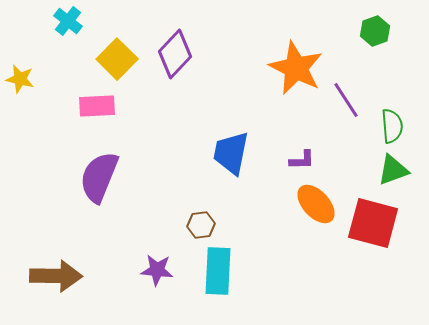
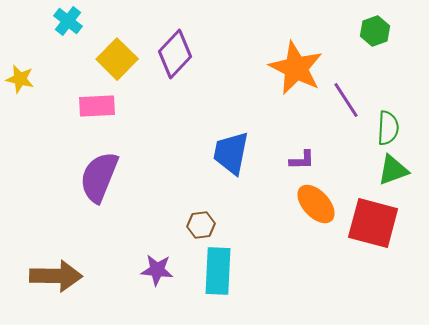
green semicircle: moved 4 px left, 2 px down; rotated 8 degrees clockwise
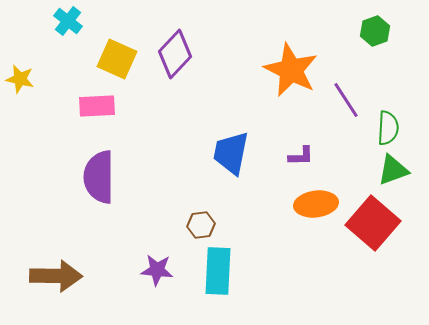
yellow square: rotated 21 degrees counterclockwise
orange star: moved 5 px left, 2 px down
purple L-shape: moved 1 px left, 4 px up
purple semicircle: rotated 22 degrees counterclockwise
orange ellipse: rotated 54 degrees counterclockwise
red square: rotated 26 degrees clockwise
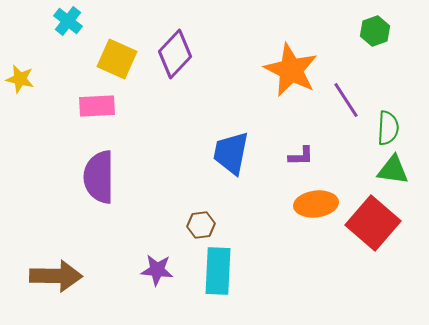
green triangle: rotated 28 degrees clockwise
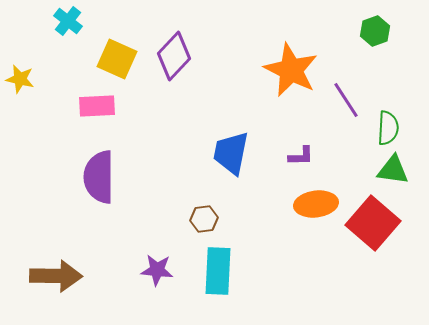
purple diamond: moved 1 px left, 2 px down
brown hexagon: moved 3 px right, 6 px up
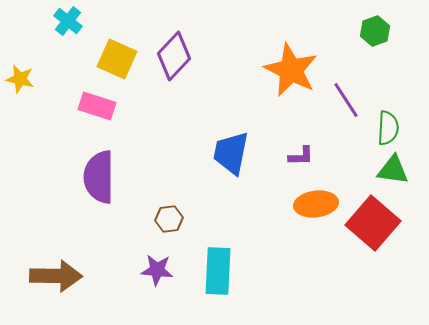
pink rectangle: rotated 21 degrees clockwise
brown hexagon: moved 35 px left
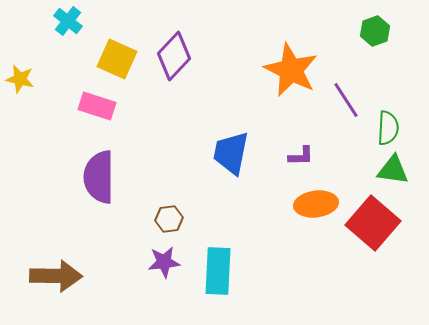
purple star: moved 7 px right, 8 px up; rotated 12 degrees counterclockwise
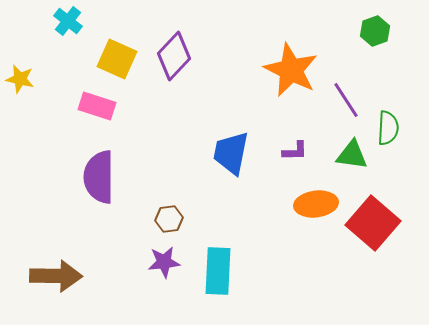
purple L-shape: moved 6 px left, 5 px up
green triangle: moved 41 px left, 15 px up
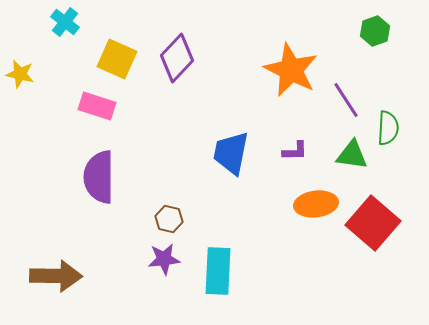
cyan cross: moved 3 px left, 1 px down
purple diamond: moved 3 px right, 2 px down
yellow star: moved 5 px up
brown hexagon: rotated 20 degrees clockwise
purple star: moved 3 px up
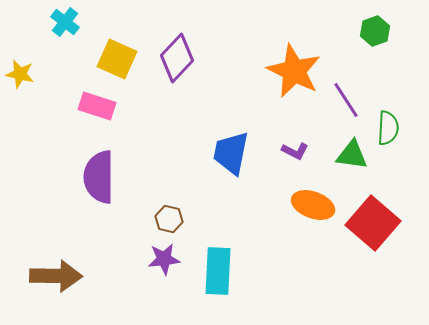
orange star: moved 3 px right, 1 px down
purple L-shape: rotated 28 degrees clockwise
orange ellipse: moved 3 px left, 1 px down; rotated 27 degrees clockwise
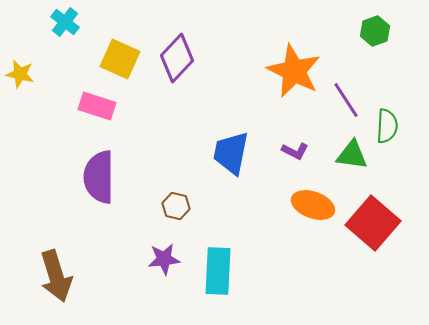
yellow square: moved 3 px right
green semicircle: moved 1 px left, 2 px up
brown hexagon: moved 7 px right, 13 px up
brown arrow: rotated 72 degrees clockwise
